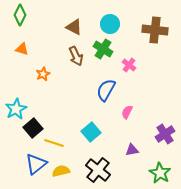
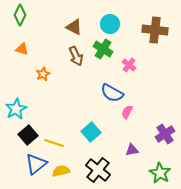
blue semicircle: moved 6 px right, 3 px down; rotated 90 degrees counterclockwise
black square: moved 5 px left, 7 px down
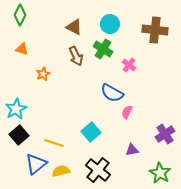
black square: moved 9 px left
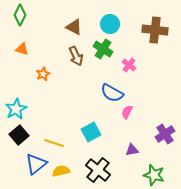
cyan square: rotated 12 degrees clockwise
green star: moved 6 px left, 2 px down; rotated 15 degrees counterclockwise
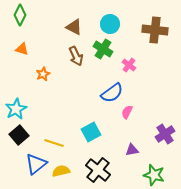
blue semicircle: rotated 65 degrees counterclockwise
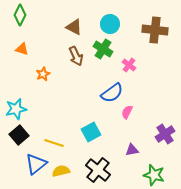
cyan star: rotated 15 degrees clockwise
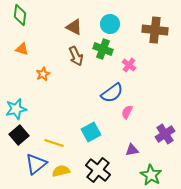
green diamond: rotated 20 degrees counterclockwise
green cross: rotated 12 degrees counterclockwise
green star: moved 3 px left; rotated 15 degrees clockwise
